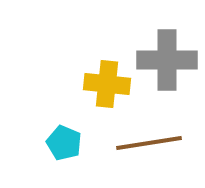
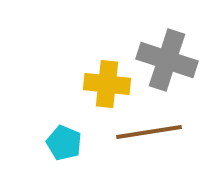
gray cross: rotated 18 degrees clockwise
brown line: moved 11 px up
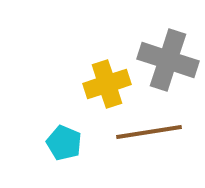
gray cross: moved 1 px right
yellow cross: rotated 24 degrees counterclockwise
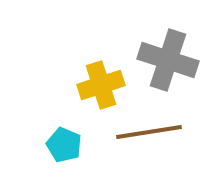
yellow cross: moved 6 px left, 1 px down
cyan pentagon: moved 2 px down
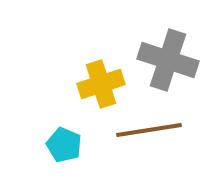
yellow cross: moved 1 px up
brown line: moved 2 px up
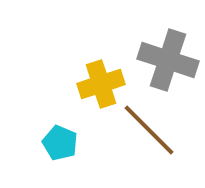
brown line: rotated 54 degrees clockwise
cyan pentagon: moved 4 px left, 2 px up
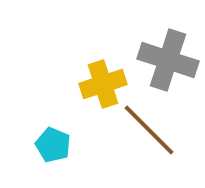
yellow cross: moved 2 px right
cyan pentagon: moved 7 px left, 2 px down
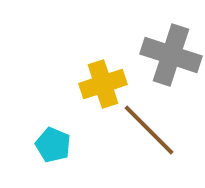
gray cross: moved 3 px right, 5 px up
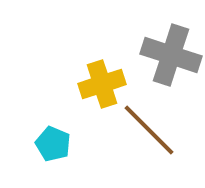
yellow cross: moved 1 px left
cyan pentagon: moved 1 px up
